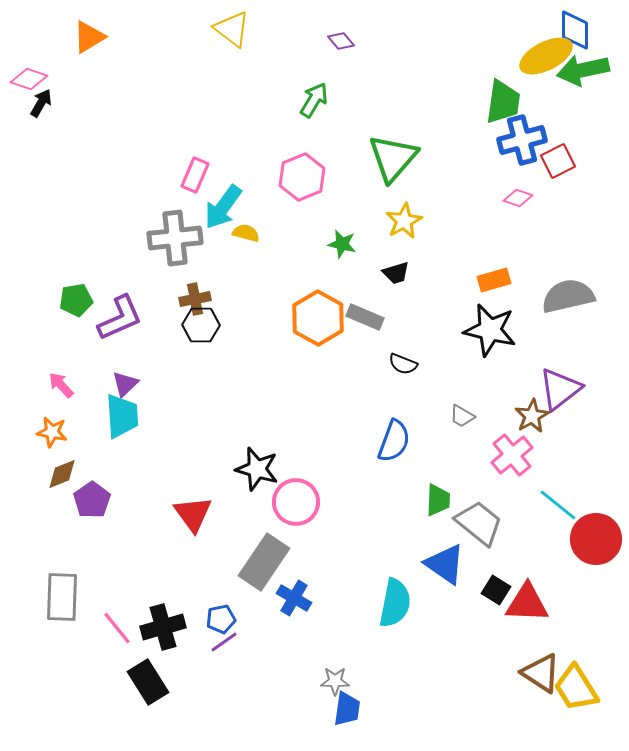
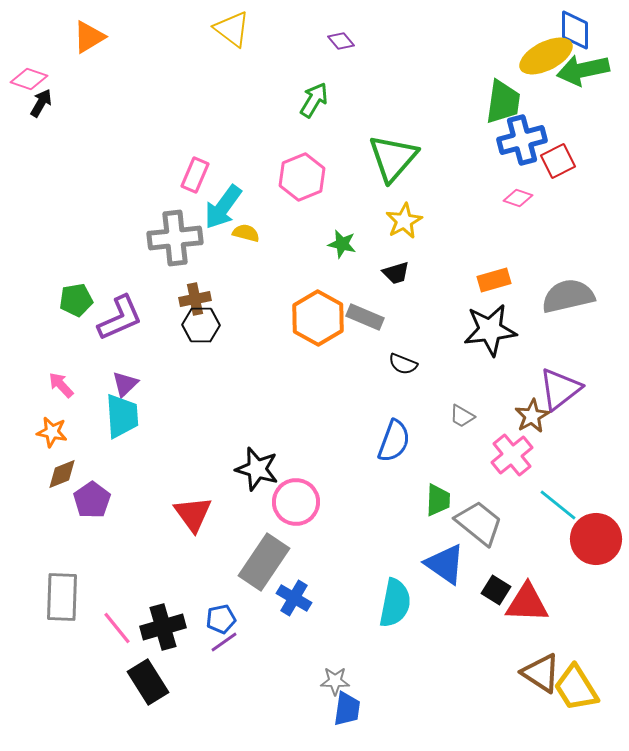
black star at (490, 330): rotated 20 degrees counterclockwise
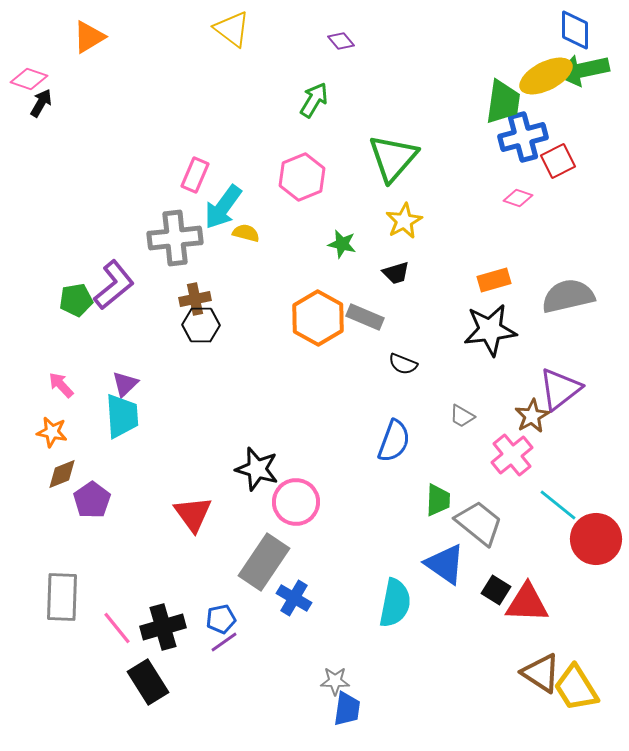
yellow ellipse at (546, 56): moved 20 px down
blue cross at (522, 140): moved 1 px right, 3 px up
purple L-shape at (120, 318): moved 6 px left, 33 px up; rotated 15 degrees counterclockwise
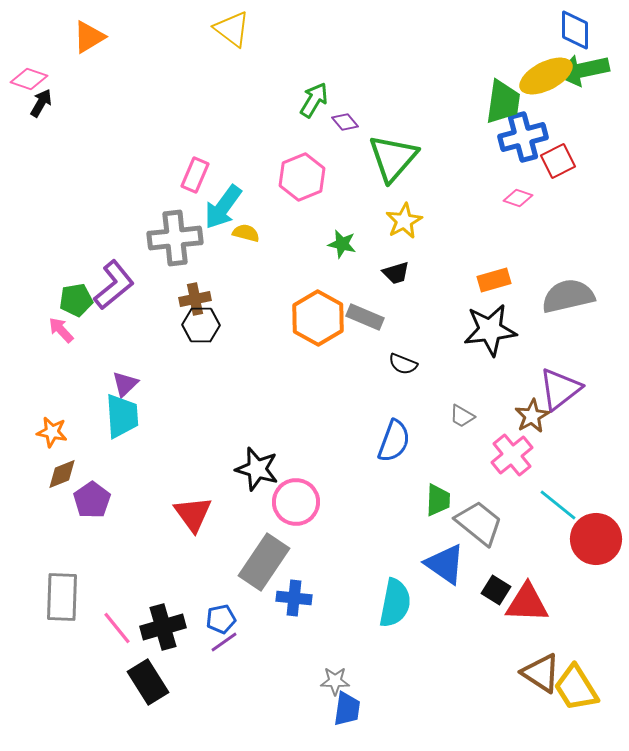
purple diamond at (341, 41): moved 4 px right, 81 px down
pink arrow at (61, 385): moved 55 px up
blue cross at (294, 598): rotated 24 degrees counterclockwise
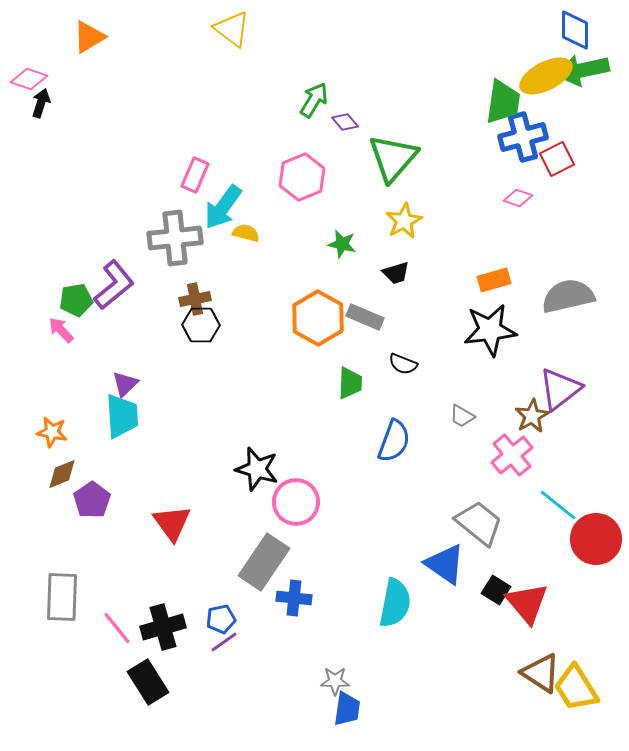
black arrow at (41, 103): rotated 12 degrees counterclockwise
red square at (558, 161): moved 1 px left, 2 px up
green trapezoid at (438, 500): moved 88 px left, 117 px up
red triangle at (193, 514): moved 21 px left, 9 px down
red triangle at (527, 603): rotated 48 degrees clockwise
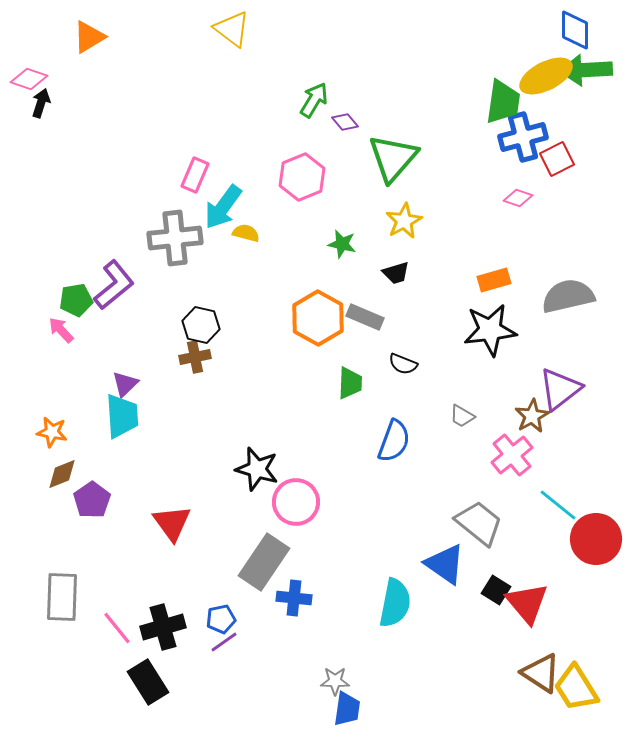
green arrow at (583, 70): moved 3 px right; rotated 9 degrees clockwise
brown cross at (195, 299): moved 58 px down
black hexagon at (201, 325): rotated 12 degrees clockwise
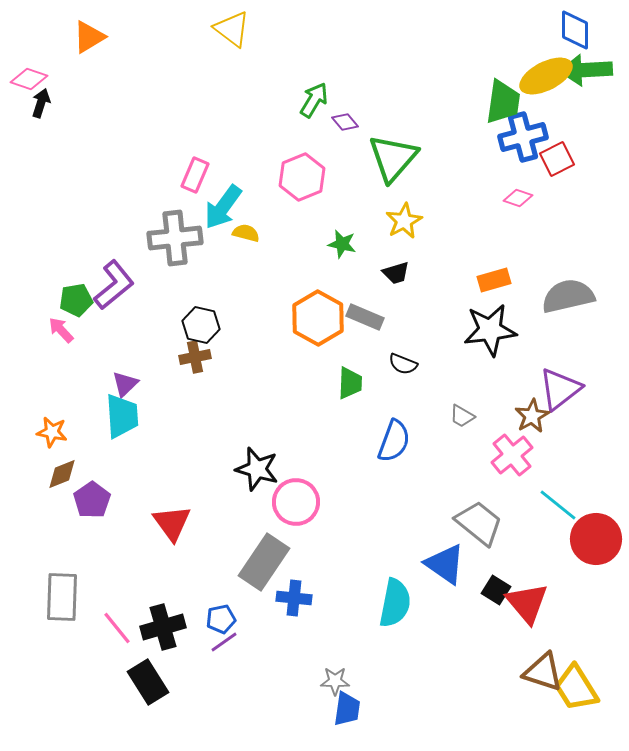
brown triangle at (541, 673): moved 2 px right, 1 px up; rotated 15 degrees counterclockwise
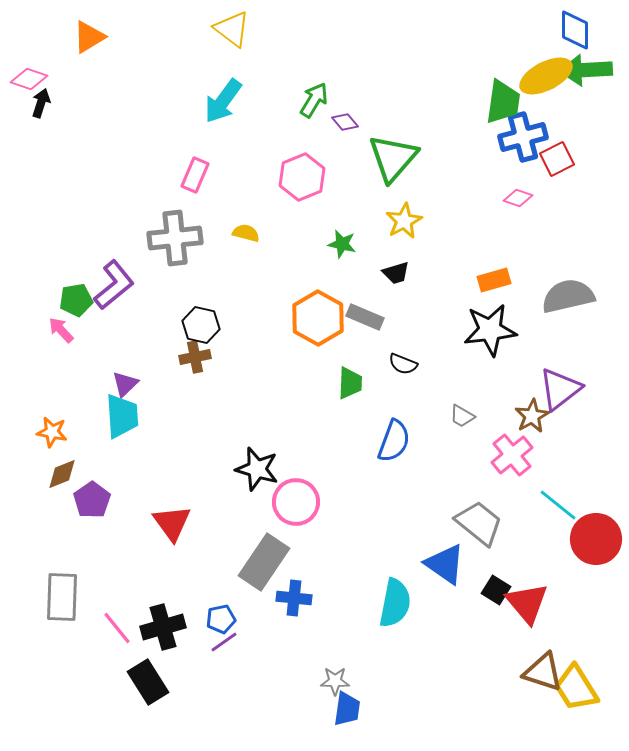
cyan arrow at (223, 207): moved 106 px up
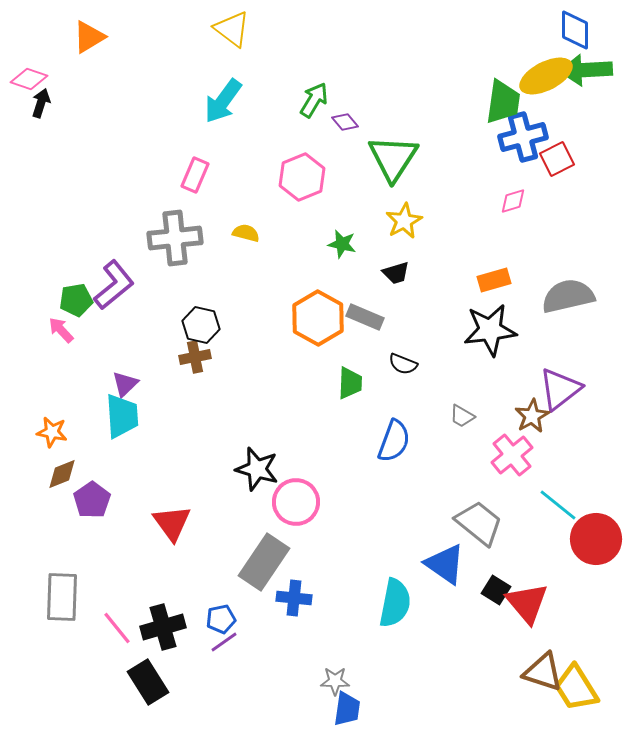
green triangle at (393, 158): rotated 8 degrees counterclockwise
pink diamond at (518, 198): moved 5 px left, 3 px down; rotated 36 degrees counterclockwise
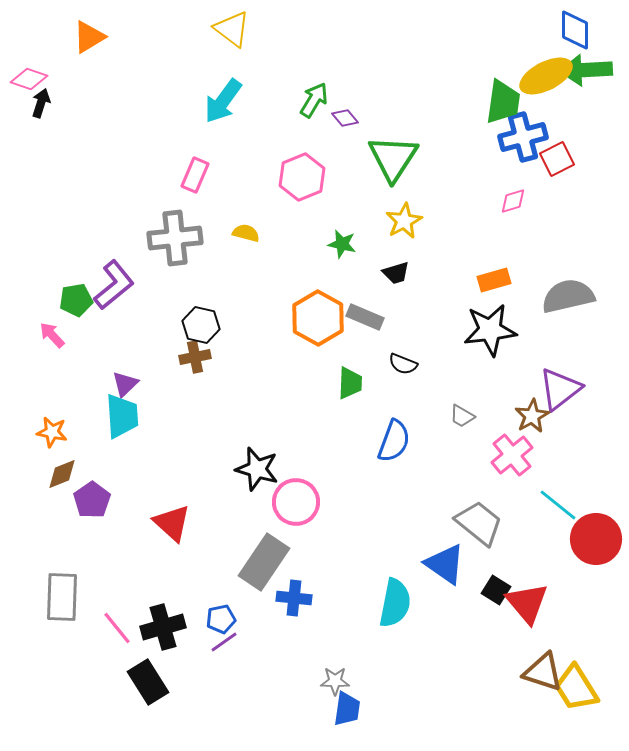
purple diamond at (345, 122): moved 4 px up
pink arrow at (61, 330): moved 9 px left, 5 px down
red triangle at (172, 523): rotated 12 degrees counterclockwise
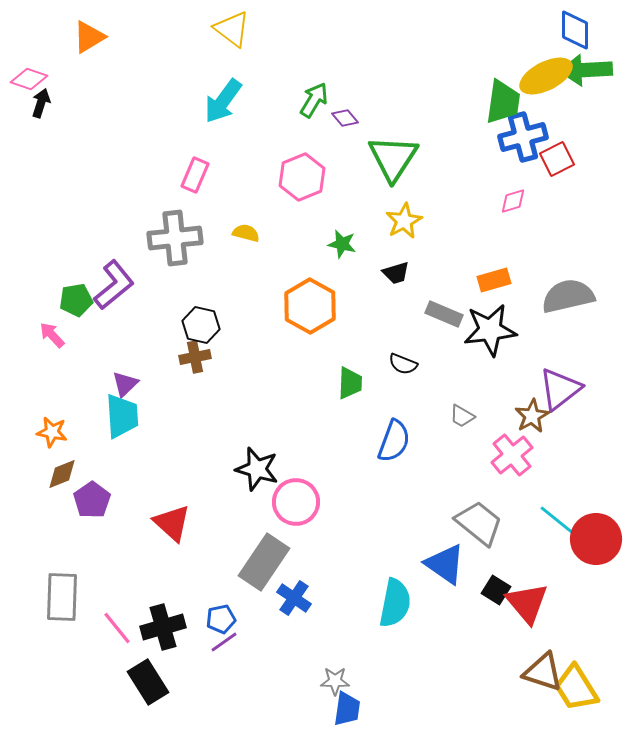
gray rectangle at (365, 317): moved 79 px right, 3 px up
orange hexagon at (318, 318): moved 8 px left, 12 px up
cyan line at (558, 505): moved 16 px down
blue cross at (294, 598): rotated 28 degrees clockwise
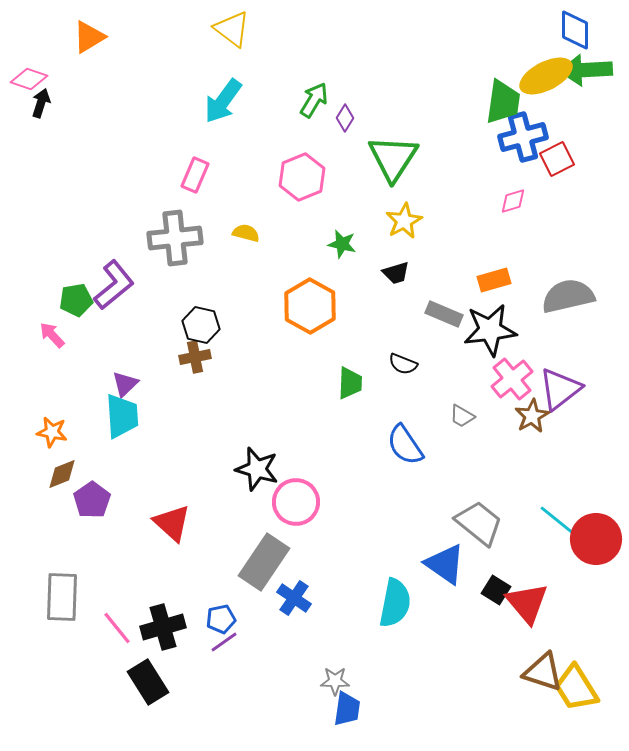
purple diamond at (345, 118): rotated 72 degrees clockwise
blue semicircle at (394, 441): moved 11 px right, 4 px down; rotated 126 degrees clockwise
pink cross at (512, 455): moved 76 px up
